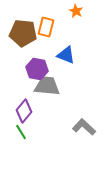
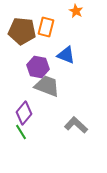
brown pentagon: moved 1 px left, 2 px up
purple hexagon: moved 1 px right, 2 px up
gray trapezoid: rotated 16 degrees clockwise
purple diamond: moved 2 px down
gray L-shape: moved 8 px left, 2 px up
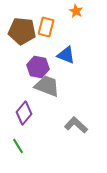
green line: moved 3 px left, 14 px down
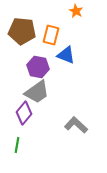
orange rectangle: moved 5 px right, 8 px down
gray trapezoid: moved 10 px left, 6 px down; rotated 124 degrees clockwise
green line: moved 1 px left, 1 px up; rotated 42 degrees clockwise
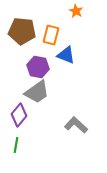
purple diamond: moved 5 px left, 2 px down
green line: moved 1 px left
